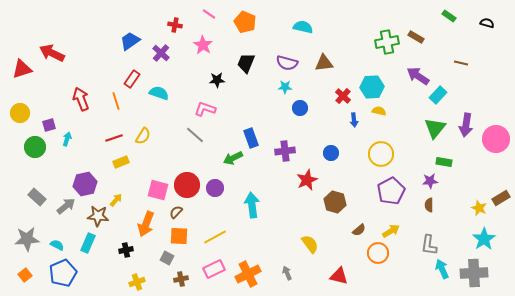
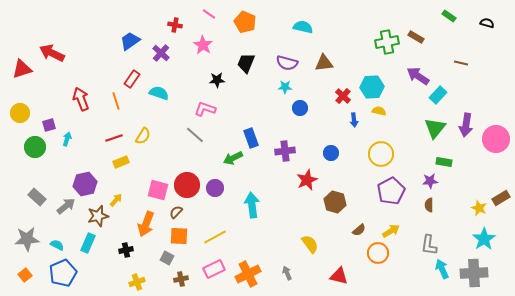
brown star at (98, 216): rotated 20 degrees counterclockwise
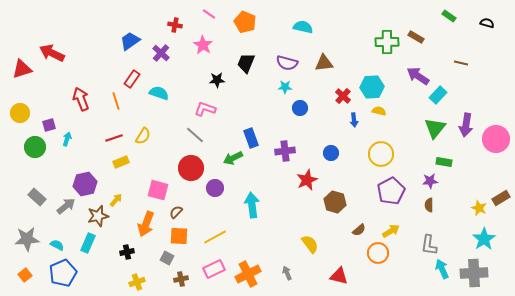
green cross at (387, 42): rotated 10 degrees clockwise
red circle at (187, 185): moved 4 px right, 17 px up
black cross at (126, 250): moved 1 px right, 2 px down
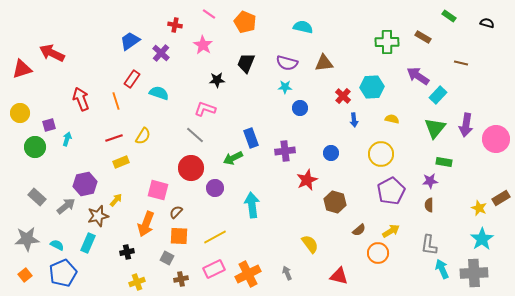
brown rectangle at (416, 37): moved 7 px right
yellow semicircle at (379, 111): moved 13 px right, 8 px down
cyan star at (484, 239): moved 2 px left
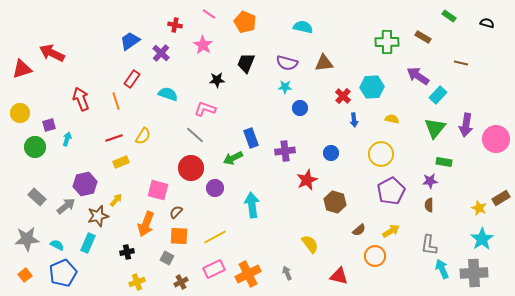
cyan semicircle at (159, 93): moved 9 px right, 1 px down
orange circle at (378, 253): moved 3 px left, 3 px down
brown cross at (181, 279): moved 3 px down; rotated 16 degrees counterclockwise
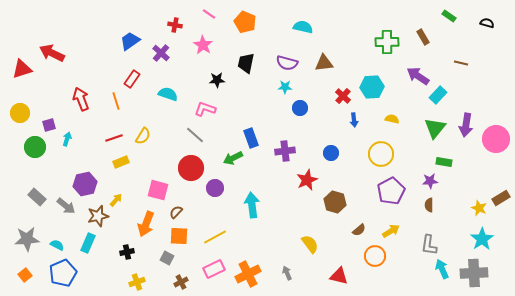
brown rectangle at (423, 37): rotated 28 degrees clockwise
black trapezoid at (246, 63): rotated 10 degrees counterclockwise
gray arrow at (66, 206): rotated 78 degrees clockwise
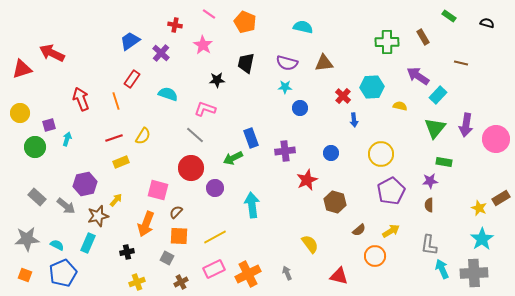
yellow semicircle at (392, 119): moved 8 px right, 13 px up
orange square at (25, 275): rotated 32 degrees counterclockwise
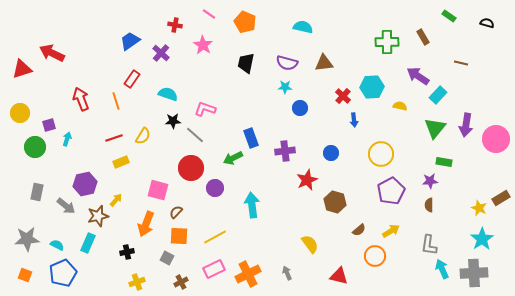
black star at (217, 80): moved 44 px left, 41 px down
gray rectangle at (37, 197): moved 5 px up; rotated 60 degrees clockwise
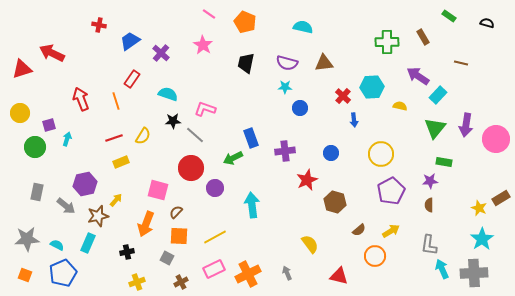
red cross at (175, 25): moved 76 px left
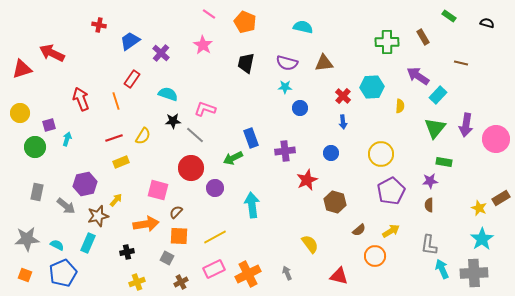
yellow semicircle at (400, 106): rotated 80 degrees clockwise
blue arrow at (354, 120): moved 11 px left, 2 px down
orange arrow at (146, 224): rotated 120 degrees counterclockwise
